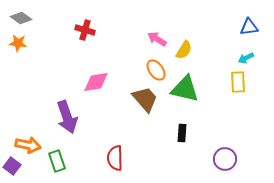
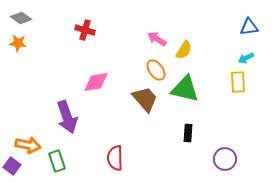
black rectangle: moved 6 px right
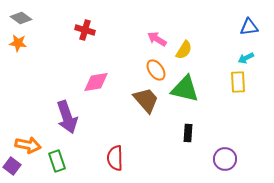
brown trapezoid: moved 1 px right, 1 px down
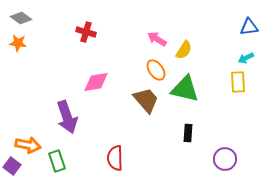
red cross: moved 1 px right, 2 px down
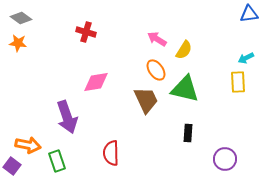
blue triangle: moved 13 px up
brown trapezoid: rotated 16 degrees clockwise
red semicircle: moved 4 px left, 5 px up
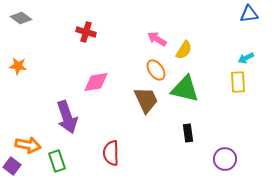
orange star: moved 23 px down
black rectangle: rotated 12 degrees counterclockwise
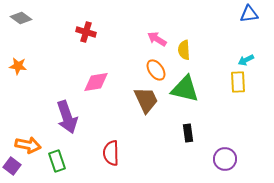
yellow semicircle: rotated 144 degrees clockwise
cyan arrow: moved 2 px down
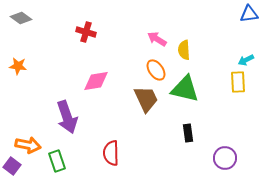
pink diamond: moved 1 px up
brown trapezoid: moved 1 px up
purple circle: moved 1 px up
